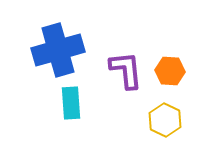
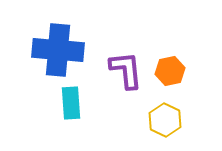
blue cross: rotated 21 degrees clockwise
orange hexagon: rotated 16 degrees counterclockwise
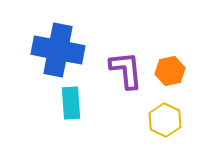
blue cross: rotated 6 degrees clockwise
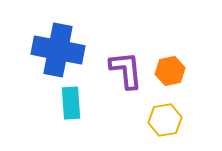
yellow hexagon: rotated 24 degrees clockwise
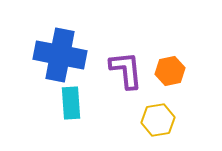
blue cross: moved 2 px right, 5 px down
yellow hexagon: moved 7 px left
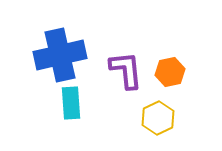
blue cross: rotated 24 degrees counterclockwise
orange hexagon: moved 1 px down
yellow hexagon: moved 2 px up; rotated 16 degrees counterclockwise
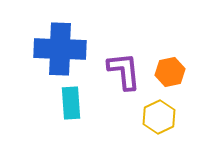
blue cross: moved 6 px up; rotated 15 degrees clockwise
purple L-shape: moved 2 px left, 1 px down
yellow hexagon: moved 1 px right, 1 px up
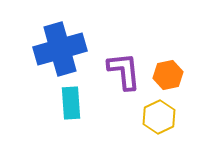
blue cross: rotated 18 degrees counterclockwise
orange hexagon: moved 2 px left, 3 px down
